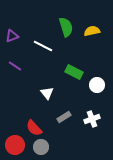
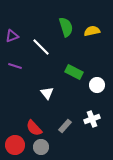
white line: moved 2 px left, 1 px down; rotated 18 degrees clockwise
purple line: rotated 16 degrees counterclockwise
gray rectangle: moved 1 px right, 9 px down; rotated 16 degrees counterclockwise
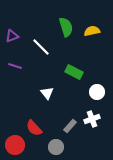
white circle: moved 7 px down
gray rectangle: moved 5 px right
gray circle: moved 15 px right
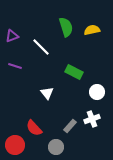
yellow semicircle: moved 1 px up
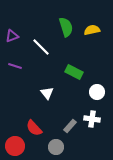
white cross: rotated 28 degrees clockwise
red circle: moved 1 px down
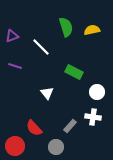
white cross: moved 1 px right, 2 px up
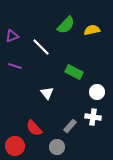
green semicircle: moved 2 px up; rotated 60 degrees clockwise
gray circle: moved 1 px right
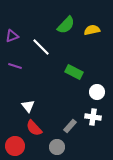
white triangle: moved 19 px left, 13 px down
